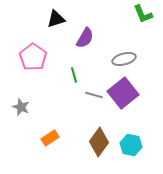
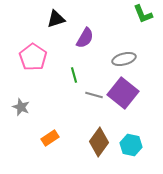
purple square: rotated 12 degrees counterclockwise
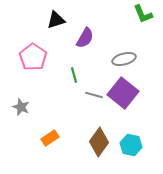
black triangle: moved 1 px down
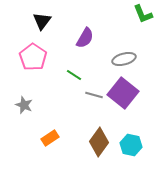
black triangle: moved 14 px left, 1 px down; rotated 36 degrees counterclockwise
green line: rotated 42 degrees counterclockwise
gray star: moved 3 px right, 2 px up
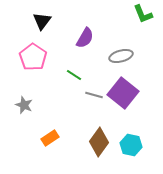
gray ellipse: moved 3 px left, 3 px up
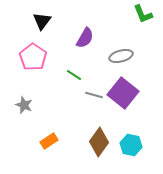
orange rectangle: moved 1 px left, 3 px down
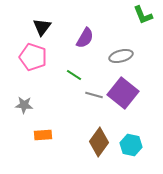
green L-shape: moved 1 px down
black triangle: moved 6 px down
pink pentagon: rotated 16 degrees counterclockwise
gray star: rotated 18 degrees counterclockwise
orange rectangle: moved 6 px left, 6 px up; rotated 30 degrees clockwise
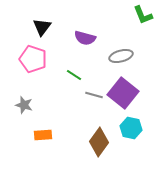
purple semicircle: rotated 75 degrees clockwise
pink pentagon: moved 2 px down
gray star: rotated 12 degrees clockwise
cyan hexagon: moved 17 px up
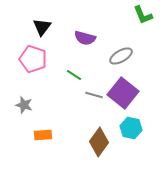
gray ellipse: rotated 15 degrees counterclockwise
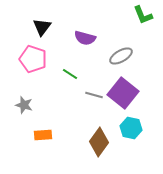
green line: moved 4 px left, 1 px up
